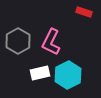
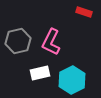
gray hexagon: rotated 15 degrees clockwise
cyan hexagon: moved 4 px right, 5 px down
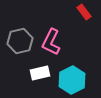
red rectangle: rotated 35 degrees clockwise
gray hexagon: moved 2 px right
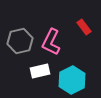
red rectangle: moved 15 px down
white rectangle: moved 2 px up
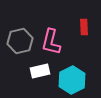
red rectangle: rotated 35 degrees clockwise
pink L-shape: rotated 12 degrees counterclockwise
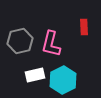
pink L-shape: moved 2 px down
white rectangle: moved 5 px left, 4 px down
cyan hexagon: moved 9 px left
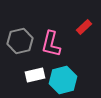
red rectangle: rotated 49 degrees clockwise
cyan hexagon: rotated 12 degrees clockwise
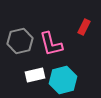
red rectangle: rotated 21 degrees counterclockwise
pink L-shape: rotated 28 degrees counterclockwise
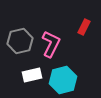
pink L-shape: rotated 140 degrees counterclockwise
white rectangle: moved 3 px left
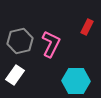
red rectangle: moved 3 px right
white rectangle: moved 17 px left; rotated 42 degrees counterclockwise
cyan hexagon: moved 13 px right, 1 px down; rotated 16 degrees clockwise
